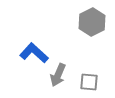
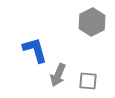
blue L-shape: moved 1 px right, 3 px up; rotated 32 degrees clockwise
gray square: moved 1 px left, 1 px up
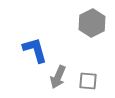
gray hexagon: moved 1 px down
gray arrow: moved 2 px down
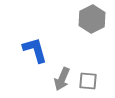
gray hexagon: moved 4 px up
gray arrow: moved 4 px right, 2 px down
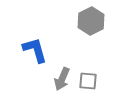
gray hexagon: moved 1 px left, 2 px down
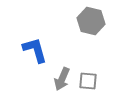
gray hexagon: rotated 20 degrees counterclockwise
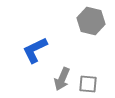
blue L-shape: rotated 100 degrees counterclockwise
gray square: moved 3 px down
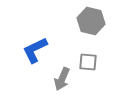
gray square: moved 22 px up
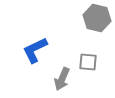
gray hexagon: moved 6 px right, 3 px up
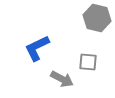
blue L-shape: moved 2 px right, 2 px up
gray arrow: rotated 85 degrees counterclockwise
